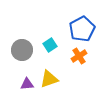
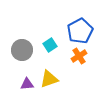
blue pentagon: moved 2 px left, 2 px down
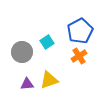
cyan square: moved 3 px left, 3 px up
gray circle: moved 2 px down
yellow triangle: moved 1 px down
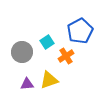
orange cross: moved 13 px left
